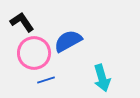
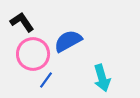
pink circle: moved 1 px left, 1 px down
blue line: rotated 36 degrees counterclockwise
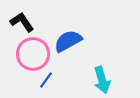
cyan arrow: moved 2 px down
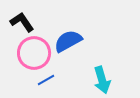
pink circle: moved 1 px right, 1 px up
blue line: rotated 24 degrees clockwise
